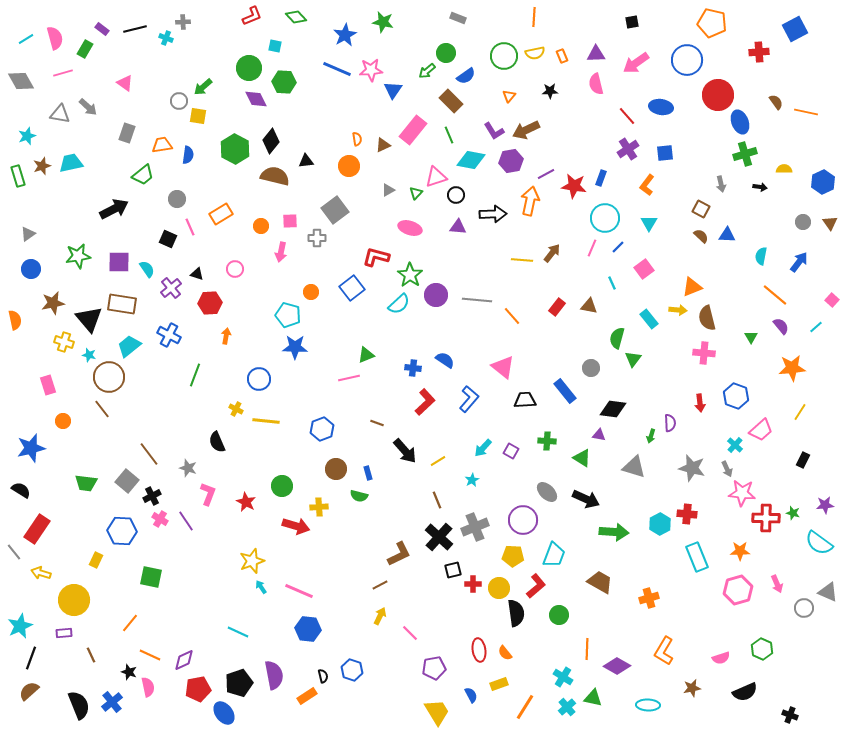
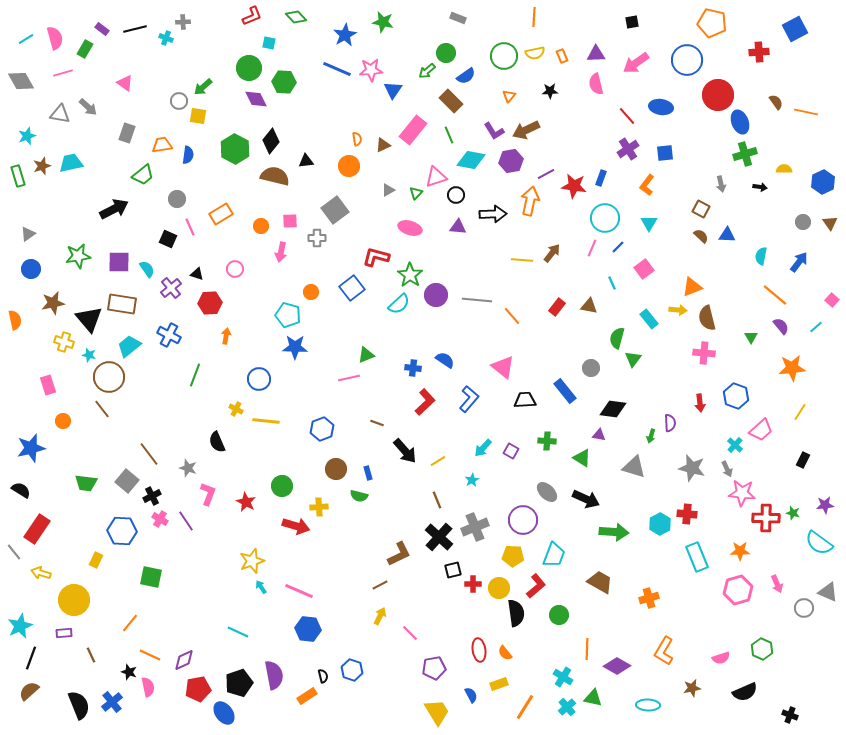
cyan square at (275, 46): moved 6 px left, 3 px up
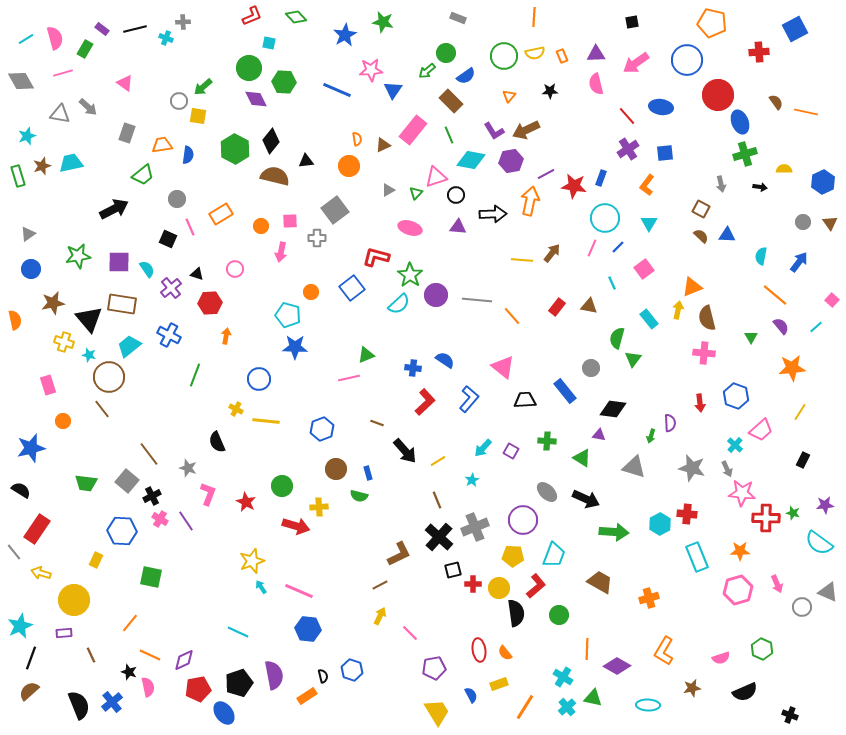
blue line at (337, 69): moved 21 px down
yellow arrow at (678, 310): rotated 84 degrees counterclockwise
gray circle at (804, 608): moved 2 px left, 1 px up
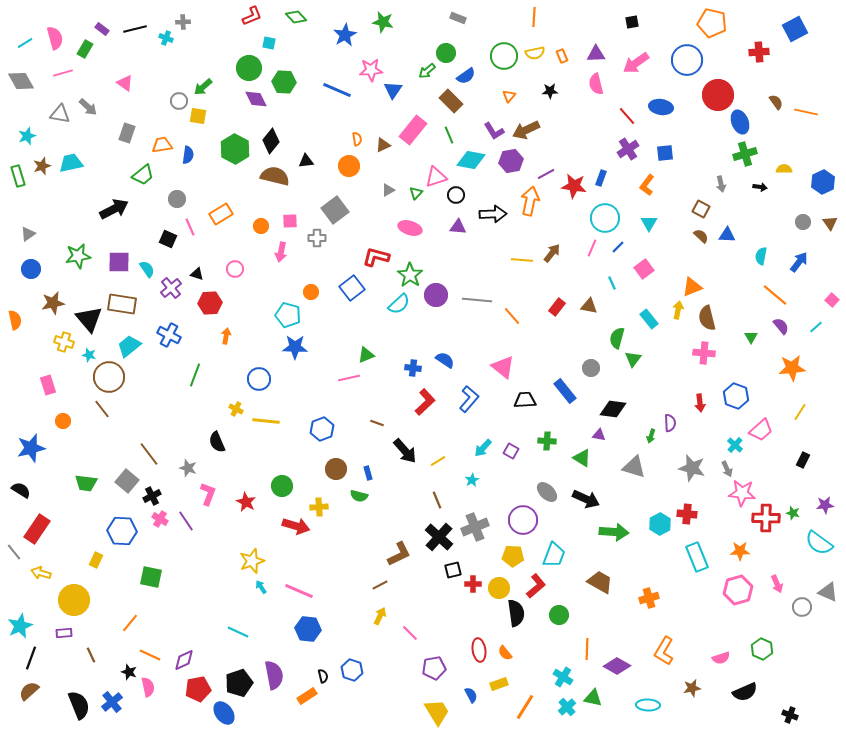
cyan line at (26, 39): moved 1 px left, 4 px down
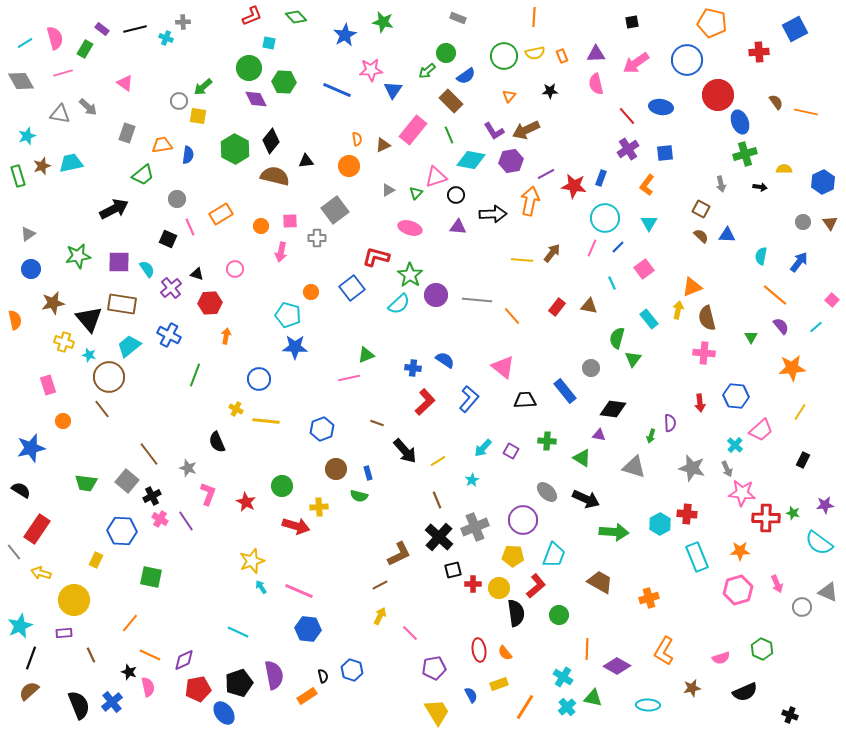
blue hexagon at (736, 396): rotated 15 degrees counterclockwise
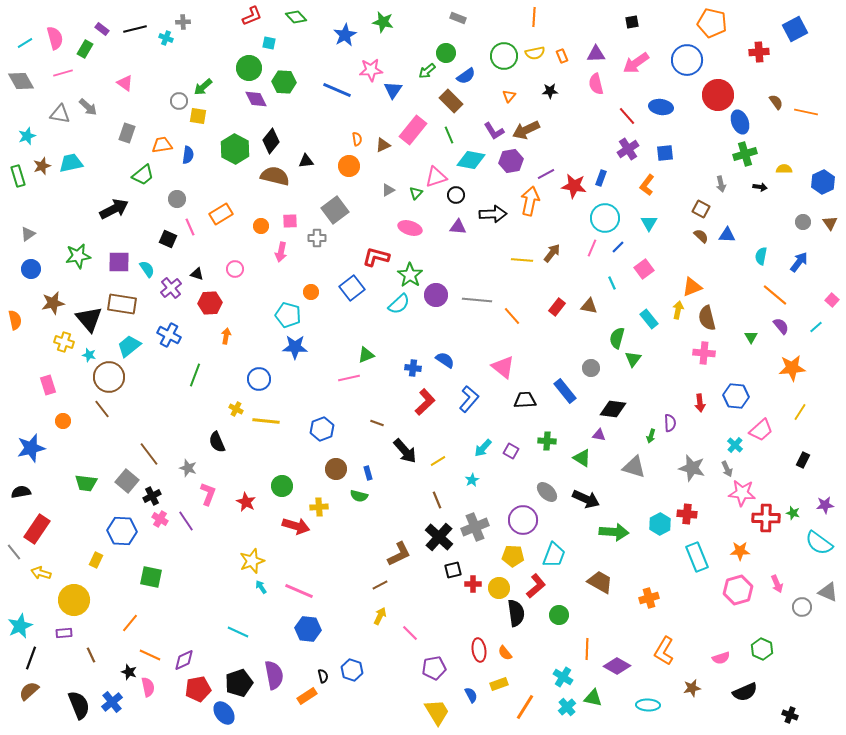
black semicircle at (21, 490): moved 2 px down; rotated 42 degrees counterclockwise
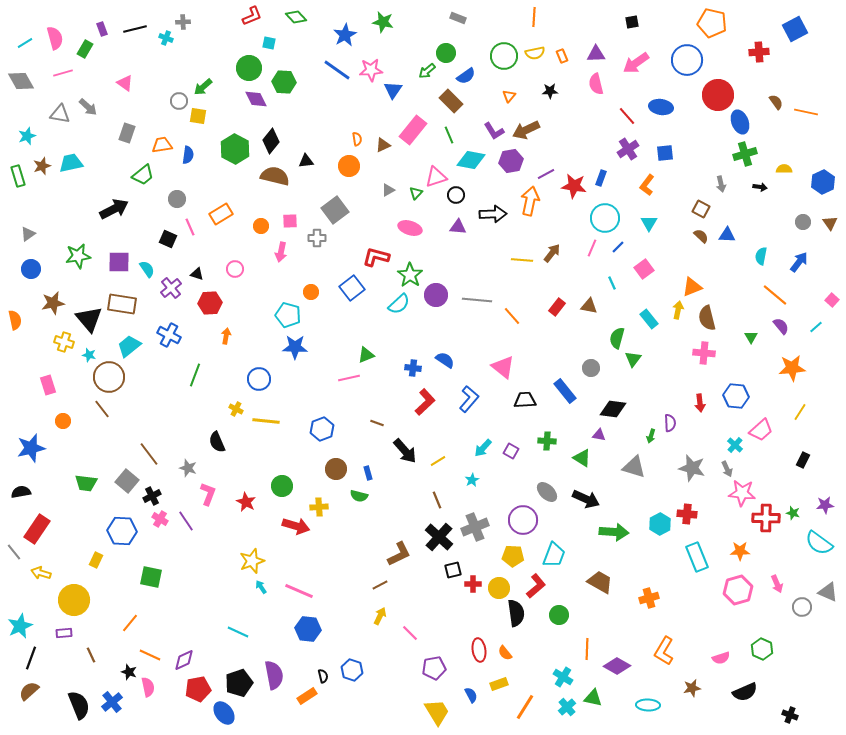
purple rectangle at (102, 29): rotated 32 degrees clockwise
blue line at (337, 90): moved 20 px up; rotated 12 degrees clockwise
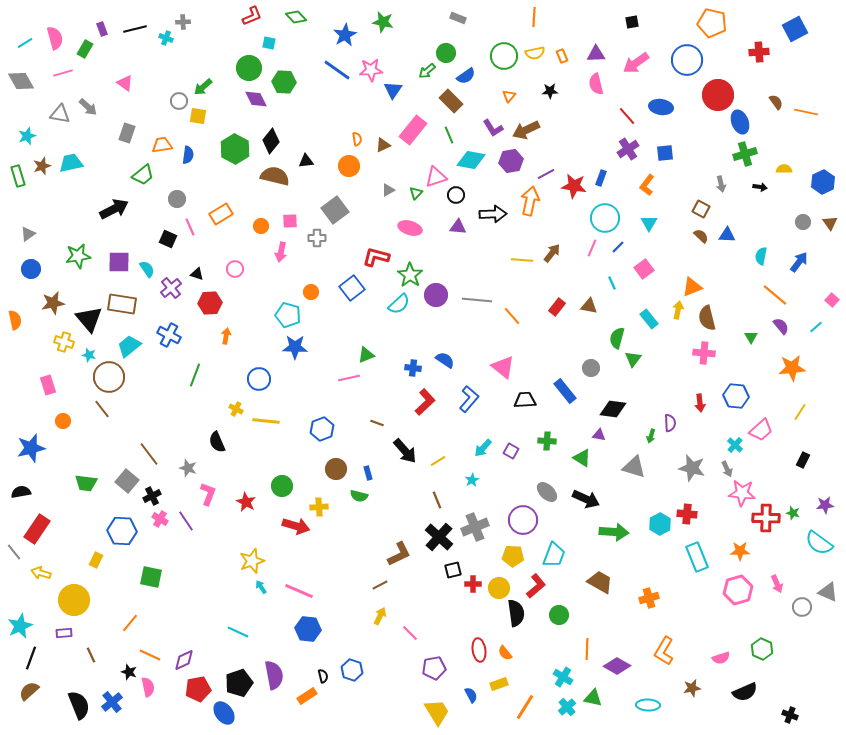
purple L-shape at (494, 131): moved 1 px left, 3 px up
